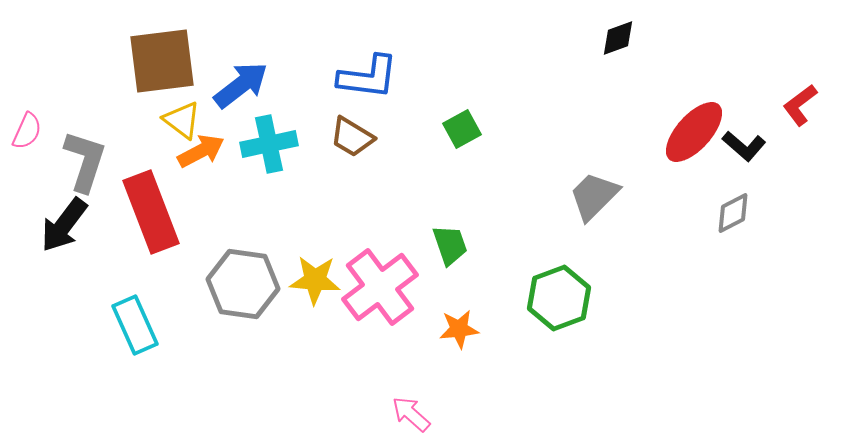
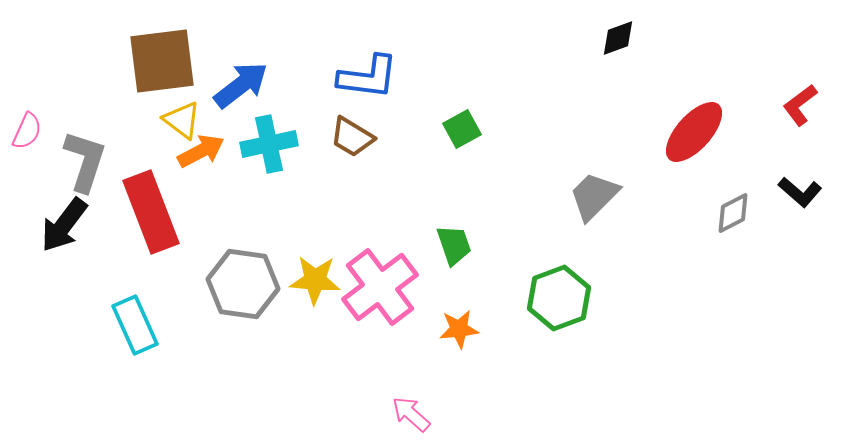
black L-shape: moved 56 px right, 46 px down
green trapezoid: moved 4 px right
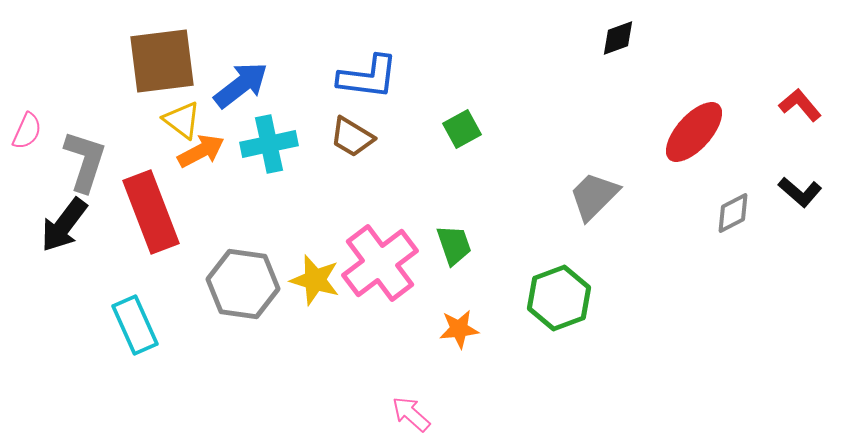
red L-shape: rotated 87 degrees clockwise
yellow star: rotated 12 degrees clockwise
pink cross: moved 24 px up
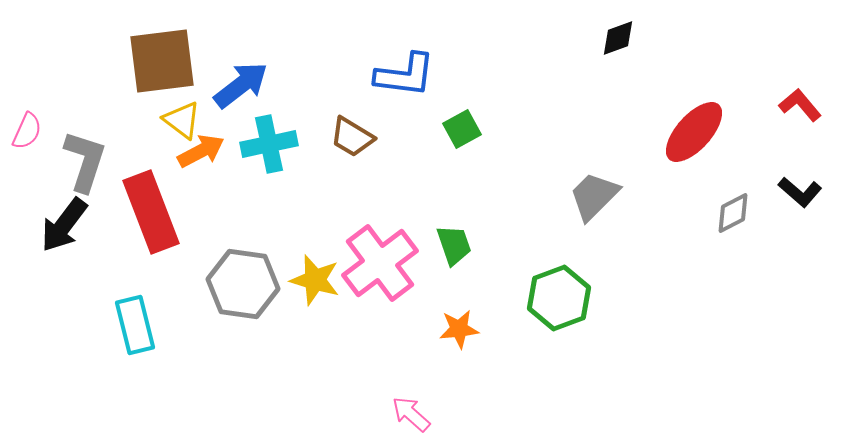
blue L-shape: moved 37 px right, 2 px up
cyan rectangle: rotated 10 degrees clockwise
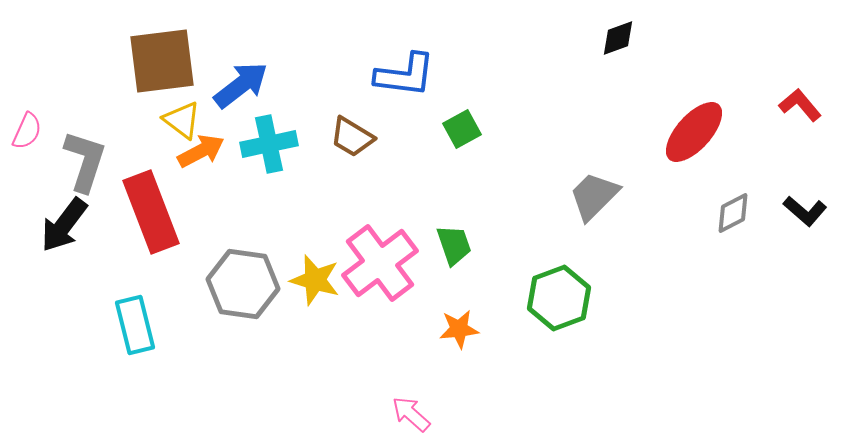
black L-shape: moved 5 px right, 19 px down
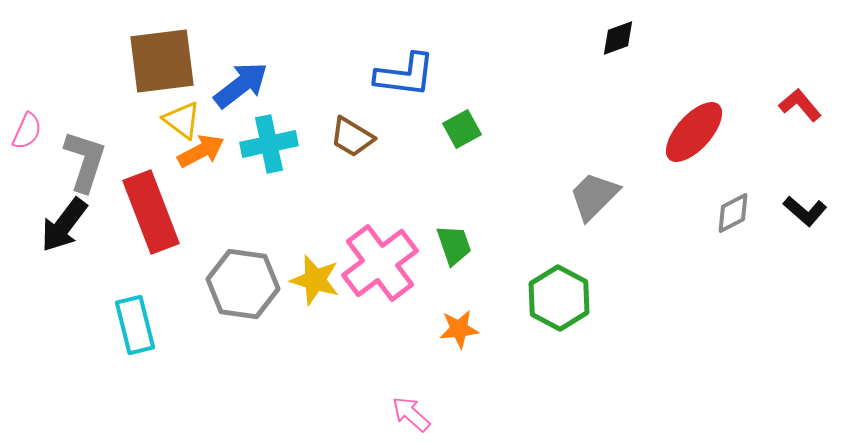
green hexagon: rotated 12 degrees counterclockwise
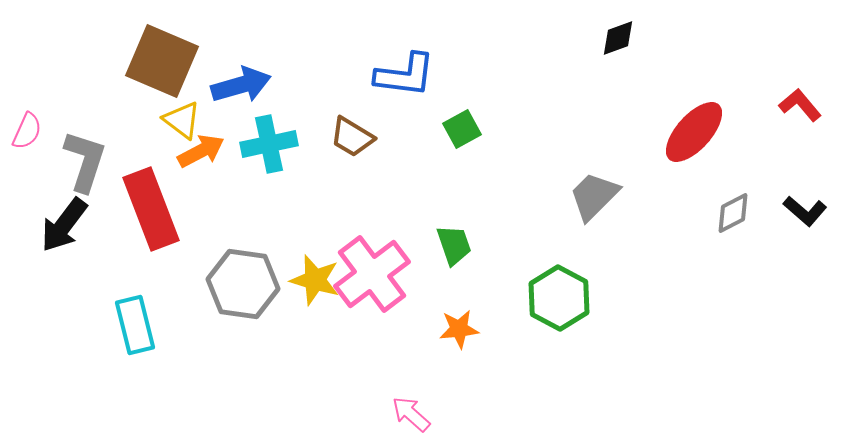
brown square: rotated 30 degrees clockwise
blue arrow: rotated 22 degrees clockwise
red rectangle: moved 3 px up
pink cross: moved 8 px left, 11 px down
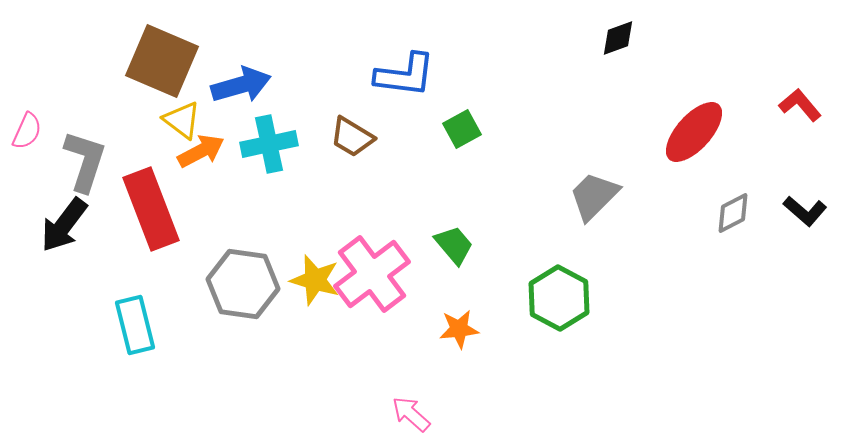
green trapezoid: rotated 21 degrees counterclockwise
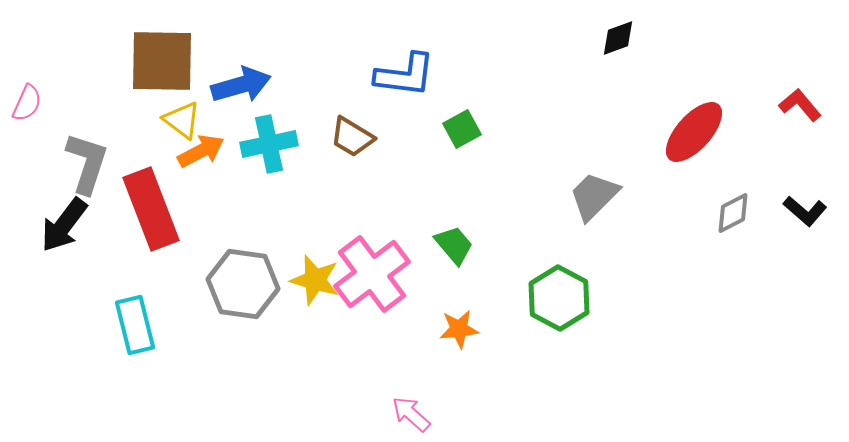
brown square: rotated 22 degrees counterclockwise
pink semicircle: moved 28 px up
gray L-shape: moved 2 px right, 2 px down
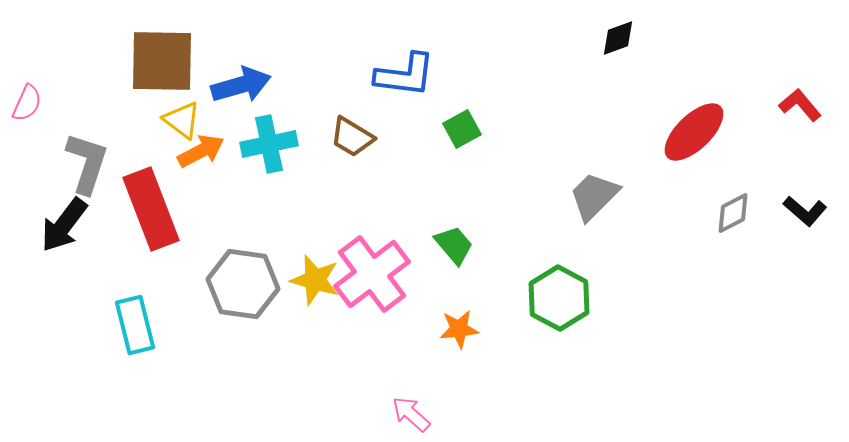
red ellipse: rotated 4 degrees clockwise
